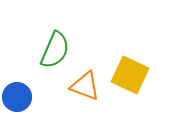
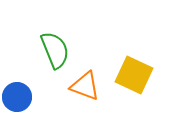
green semicircle: rotated 45 degrees counterclockwise
yellow square: moved 4 px right
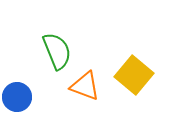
green semicircle: moved 2 px right, 1 px down
yellow square: rotated 15 degrees clockwise
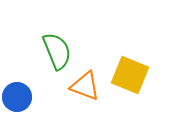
yellow square: moved 4 px left; rotated 18 degrees counterclockwise
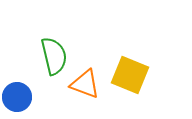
green semicircle: moved 3 px left, 5 px down; rotated 9 degrees clockwise
orange triangle: moved 2 px up
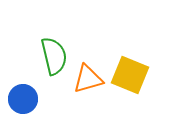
orange triangle: moved 3 px right, 5 px up; rotated 36 degrees counterclockwise
blue circle: moved 6 px right, 2 px down
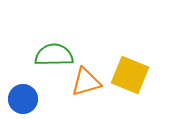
green semicircle: moved 1 px up; rotated 78 degrees counterclockwise
orange triangle: moved 2 px left, 3 px down
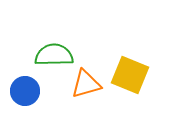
orange triangle: moved 2 px down
blue circle: moved 2 px right, 8 px up
